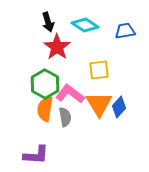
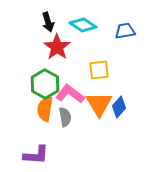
cyan diamond: moved 2 px left
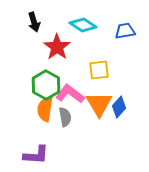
black arrow: moved 14 px left
green hexagon: moved 1 px right, 1 px down
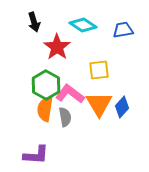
blue trapezoid: moved 2 px left, 1 px up
blue diamond: moved 3 px right
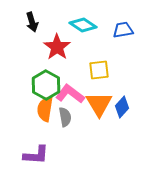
black arrow: moved 2 px left
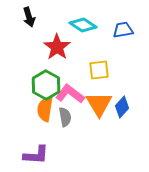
black arrow: moved 3 px left, 5 px up
